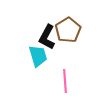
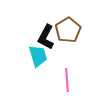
black L-shape: moved 1 px left
pink line: moved 2 px right, 1 px up
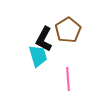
black L-shape: moved 2 px left, 2 px down
pink line: moved 1 px right, 1 px up
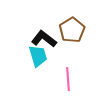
brown pentagon: moved 4 px right
black L-shape: rotated 100 degrees clockwise
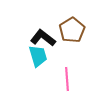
black L-shape: moved 1 px left, 1 px up
pink line: moved 1 px left
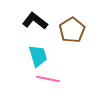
black L-shape: moved 8 px left, 17 px up
pink line: moved 19 px left; rotated 75 degrees counterclockwise
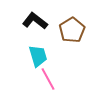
pink line: rotated 50 degrees clockwise
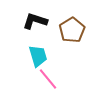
black L-shape: rotated 20 degrees counterclockwise
pink line: rotated 10 degrees counterclockwise
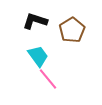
cyan trapezoid: rotated 20 degrees counterclockwise
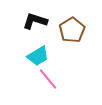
cyan trapezoid: rotated 95 degrees clockwise
